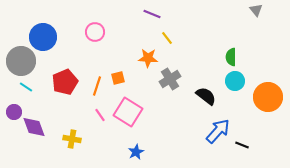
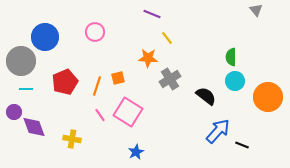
blue circle: moved 2 px right
cyan line: moved 2 px down; rotated 32 degrees counterclockwise
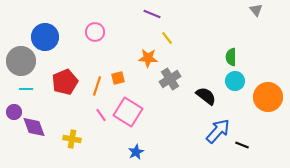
pink line: moved 1 px right
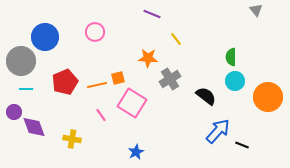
yellow line: moved 9 px right, 1 px down
orange line: moved 1 px up; rotated 60 degrees clockwise
pink square: moved 4 px right, 9 px up
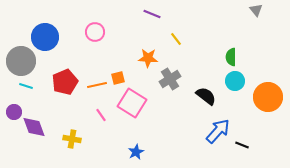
cyan line: moved 3 px up; rotated 16 degrees clockwise
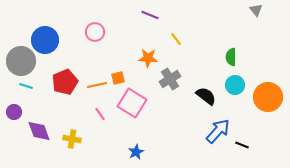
purple line: moved 2 px left, 1 px down
blue circle: moved 3 px down
cyan circle: moved 4 px down
pink line: moved 1 px left, 1 px up
purple diamond: moved 5 px right, 4 px down
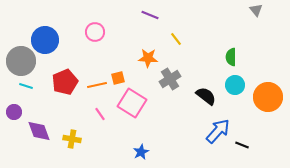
blue star: moved 5 px right
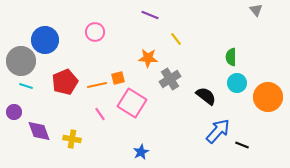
cyan circle: moved 2 px right, 2 px up
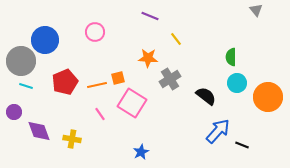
purple line: moved 1 px down
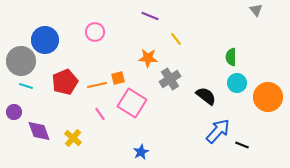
yellow cross: moved 1 px right, 1 px up; rotated 30 degrees clockwise
